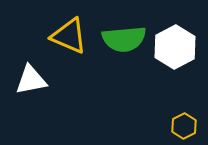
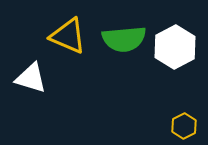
yellow triangle: moved 1 px left
white triangle: moved 2 px up; rotated 28 degrees clockwise
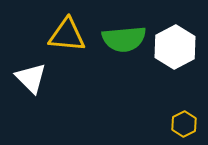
yellow triangle: moved 1 px left, 1 px up; rotated 18 degrees counterclockwise
white triangle: rotated 28 degrees clockwise
yellow hexagon: moved 2 px up
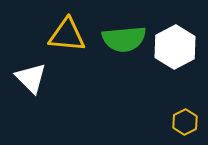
yellow hexagon: moved 1 px right, 2 px up
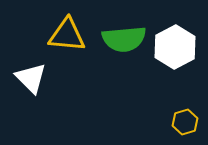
yellow hexagon: rotated 10 degrees clockwise
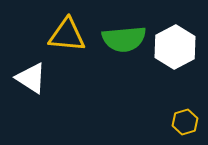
white triangle: rotated 12 degrees counterclockwise
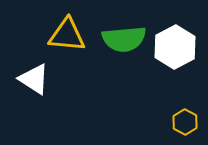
white triangle: moved 3 px right, 1 px down
yellow hexagon: rotated 15 degrees counterclockwise
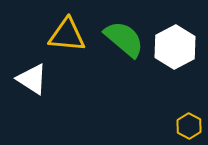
green semicircle: rotated 135 degrees counterclockwise
white triangle: moved 2 px left
yellow hexagon: moved 4 px right, 4 px down
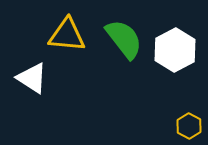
green semicircle: rotated 12 degrees clockwise
white hexagon: moved 3 px down
white triangle: moved 1 px up
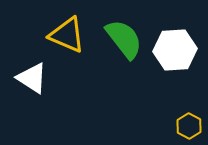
yellow triangle: rotated 18 degrees clockwise
white hexagon: rotated 24 degrees clockwise
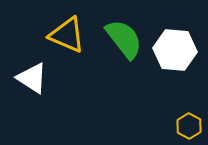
white hexagon: rotated 9 degrees clockwise
